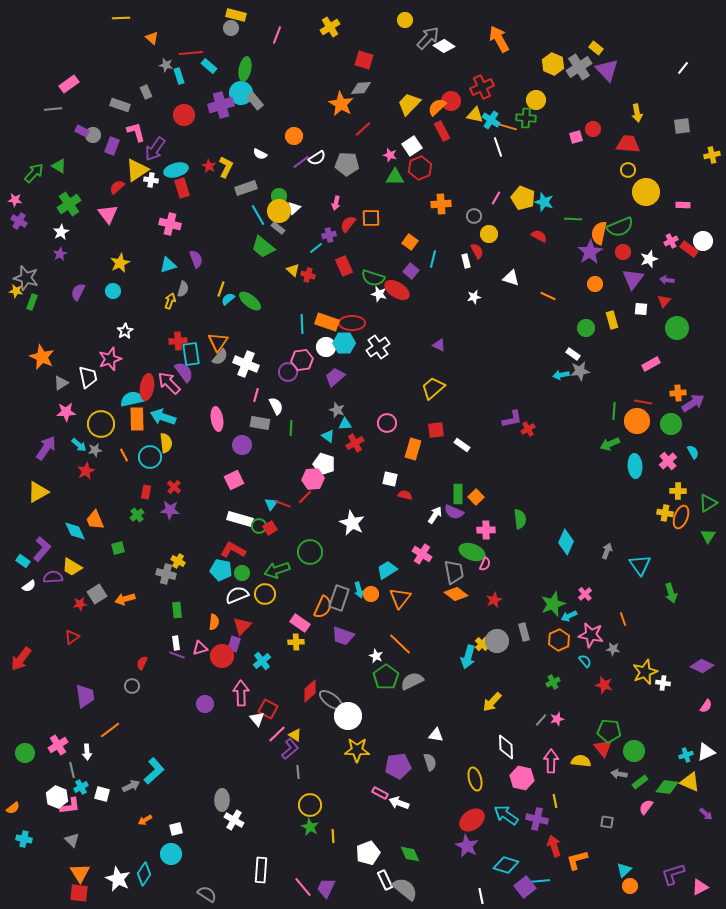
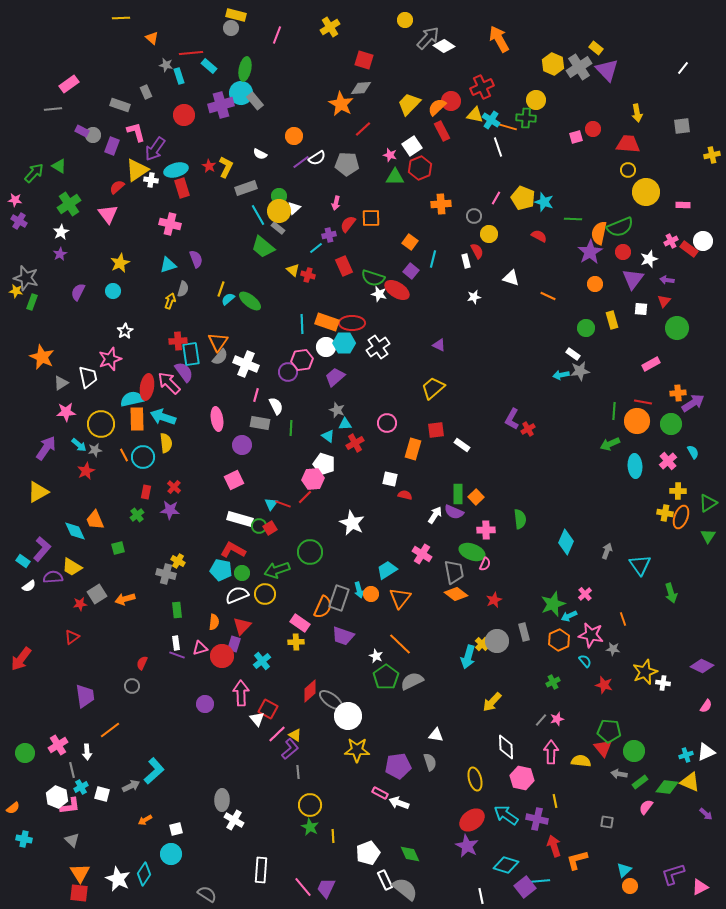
purple L-shape at (512, 419): rotated 130 degrees clockwise
cyan circle at (150, 457): moved 7 px left
pink arrow at (551, 761): moved 9 px up
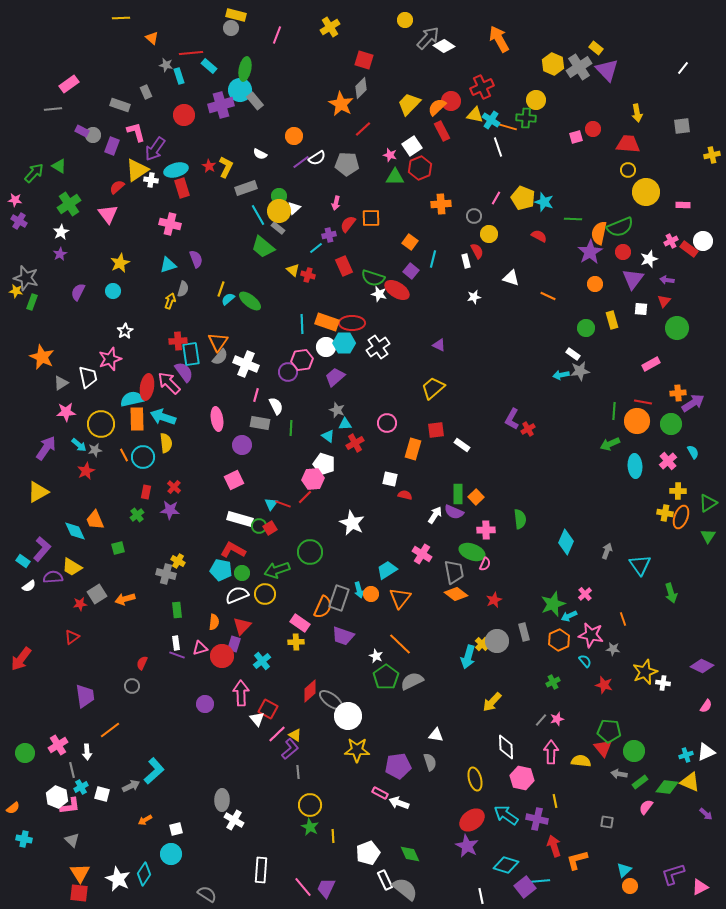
gray diamond at (361, 88): rotated 40 degrees counterclockwise
cyan circle at (241, 93): moved 1 px left, 3 px up
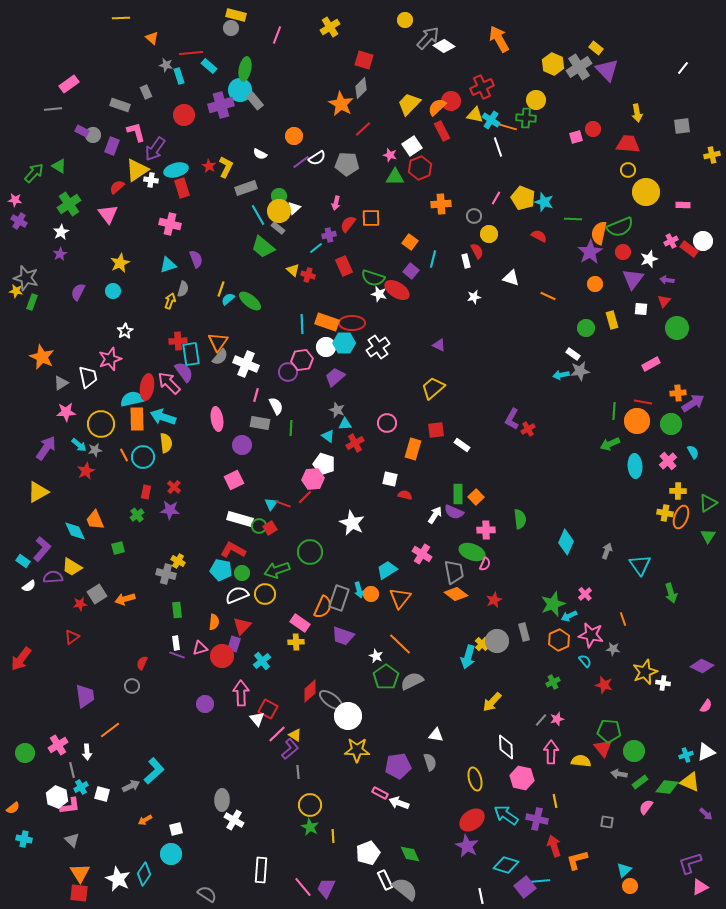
purple L-shape at (673, 874): moved 17 px right, 11 px up
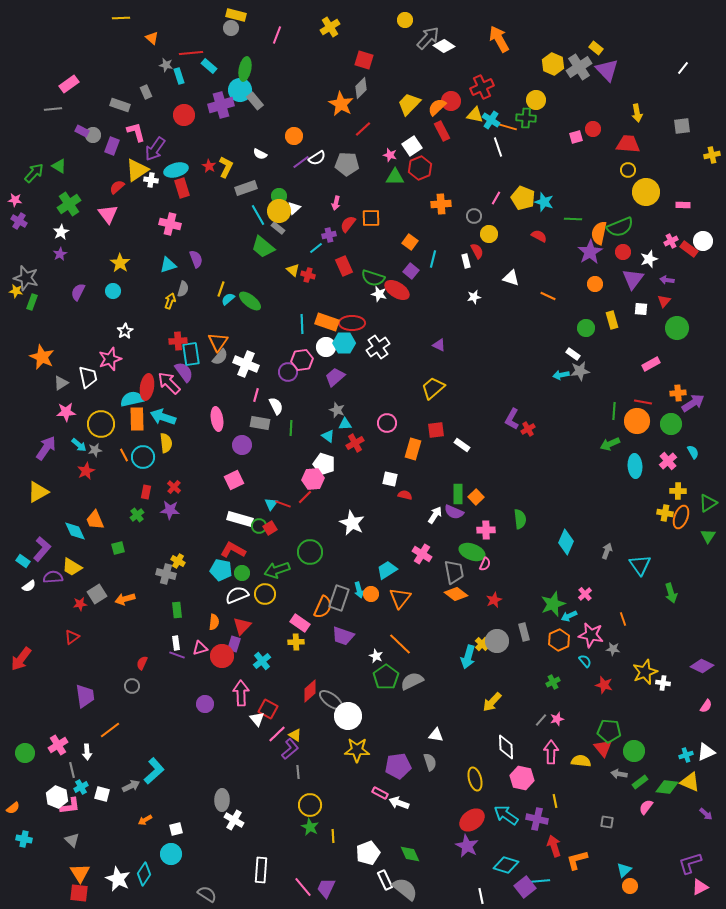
yellow star at (120, 263): rotated 12 degrees counterclockwise
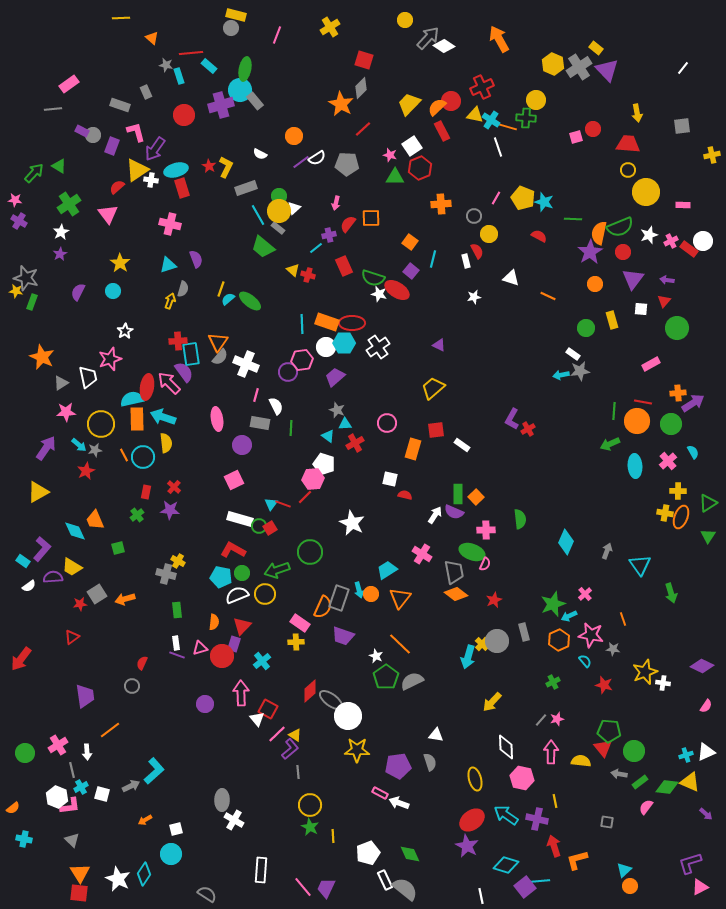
white star at (649, 259): moved 24 px up
cyan pentagon at (221, 570): moved 7 px down
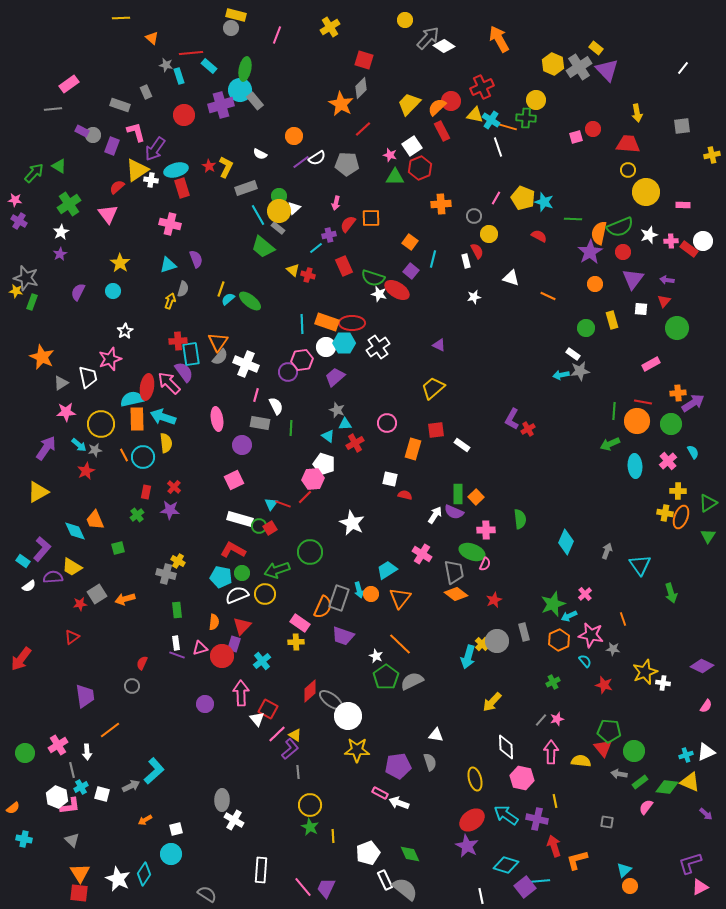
pink cross at (671, 241): rotated 24 degrees clockwise
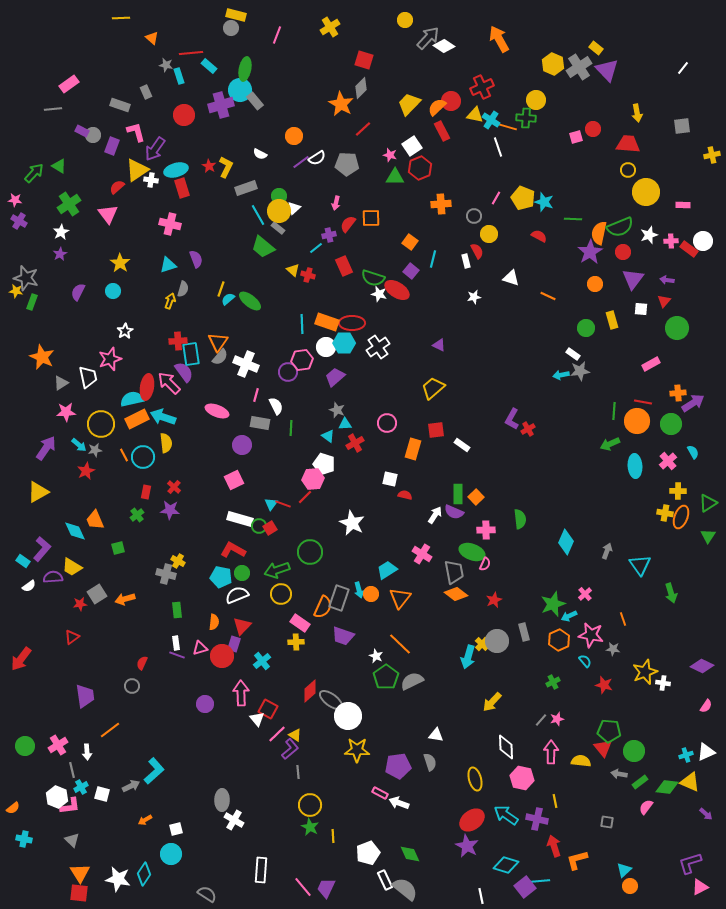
orange rectangle at (137, 419): rotated 65 degrees clockwise
pink ellipse at (217, 419): moved 8 px up; rotated 60 degrees counterclockwise
yellow circle at (265, 594): moved 16 px right
green circle at (25, 753): moved 7 px up
white star at (118, 879): rotated 15 degrees counterclockwise
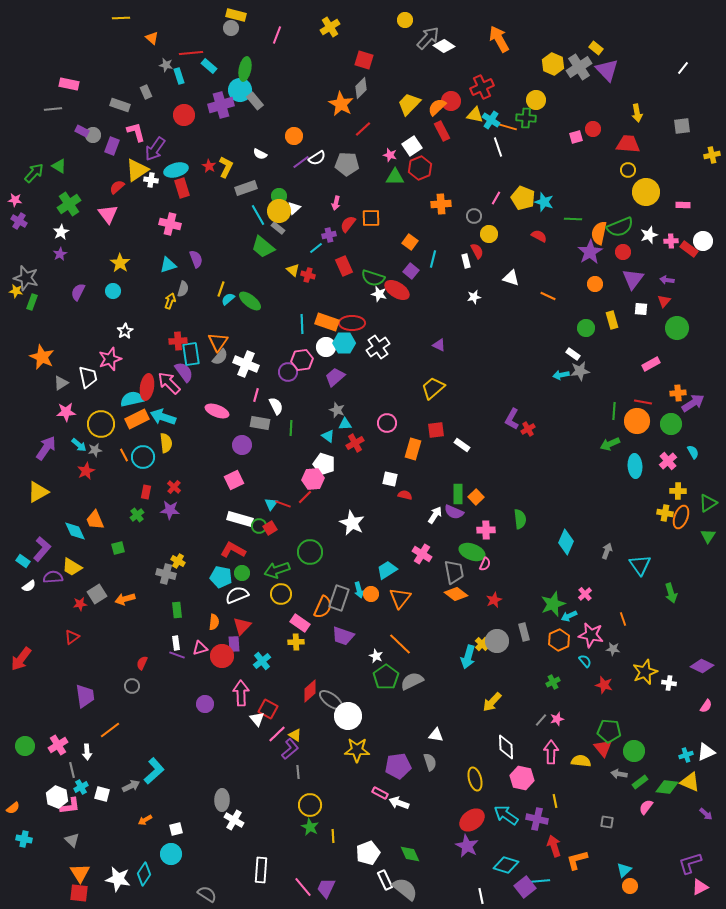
pink rectangle at (69, 84): rotated 48 degrees clockwise
purple rectangle at (234, 644): rotated 21 degrees counterclockwise
white cross at (663, 683): moved 6 px right
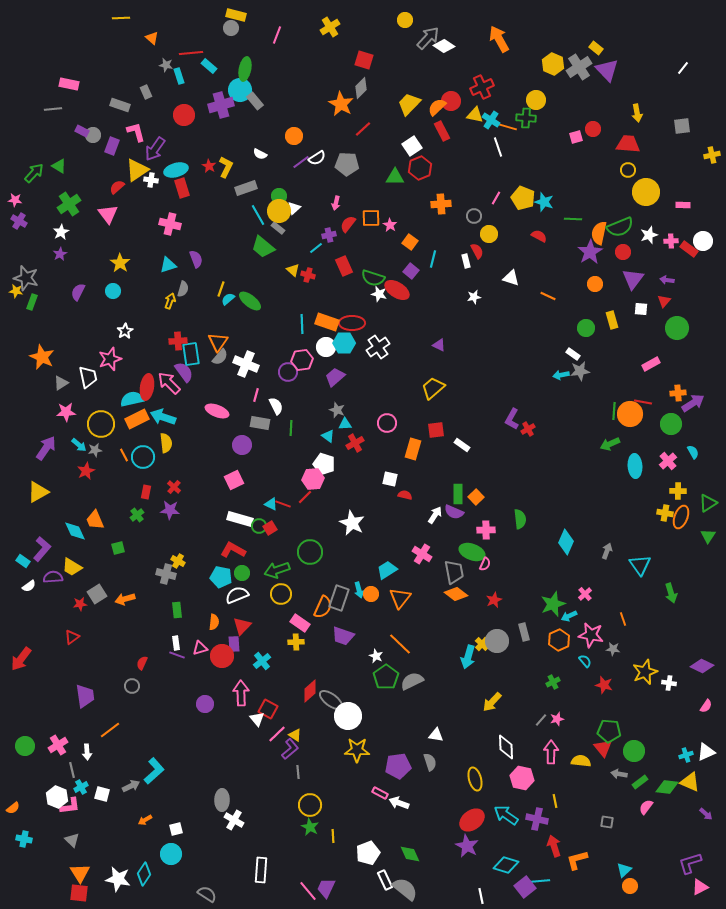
pink star at (390, 155): moved 70 px down; rotated 16 degrees clockwise
orange circle at (637, 421): moved 7 px left, 7 px up
cyan triangle at (271, 504): rotated 40 degrees counterclockwise
pink line at (303, 887): moved 5 px right, 4 px down
